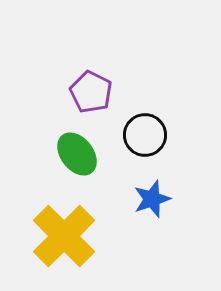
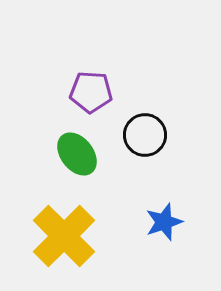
purple pentagon: rotated 24 degrees counterclockwise
blue star: moved 12 px right, 23 px down
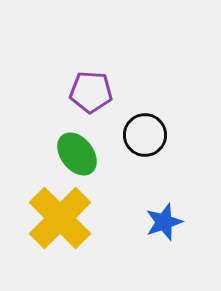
yellow cross: moved 4 px left, 18 px up
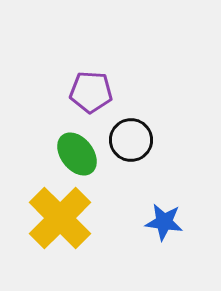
black circle: moved 14 px left, 5 px down
blue star: rotated 27 degrees clockwise
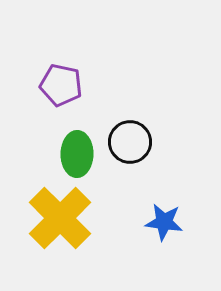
purple pentagon: moved 30 px left, 7 px up; rotated 9 degrees clockwise
black circle: moved 1 px left, 2 px down
green ellipse: rotated 39 degrees clockwise
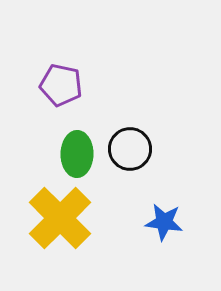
black circle: moved 7 px down
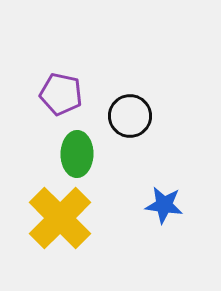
purple pentagon: moved 9 px down
black circle: moved 33 px up
blue star: moved 17 px up
